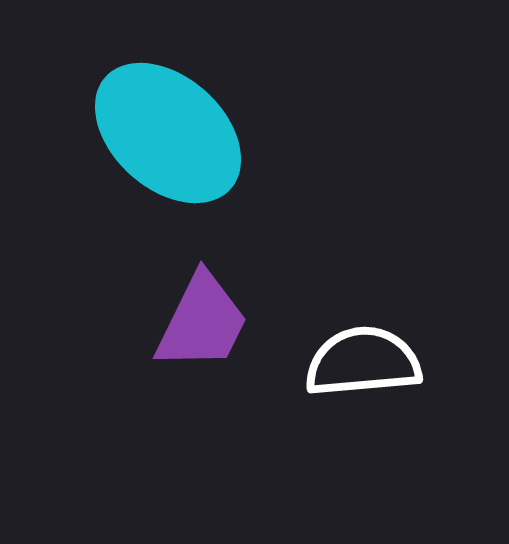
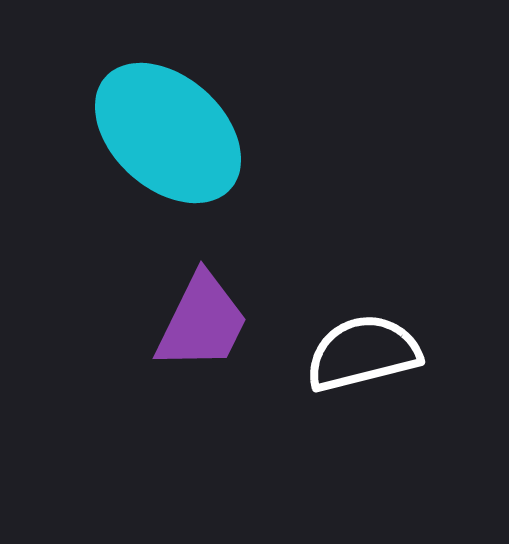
white semicircle: moved 9 px up; rotated 9 degrees counterclockwise
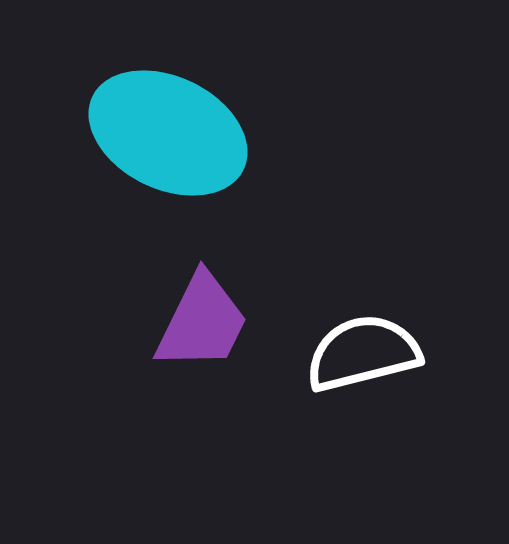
cyan ellipse: rotated 16 degrees counterclockwise
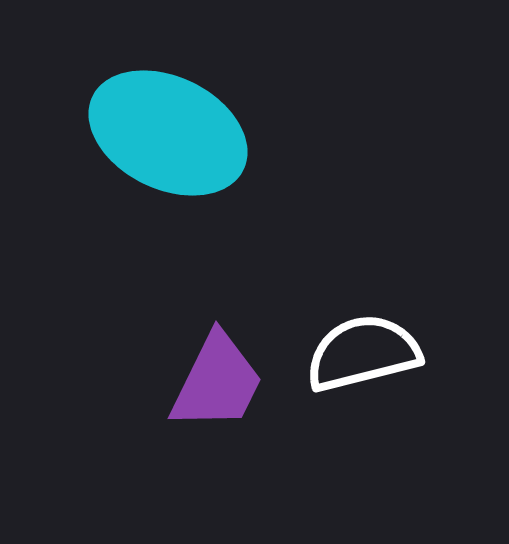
purple trapezoid: moved 15 px right, 60 px down
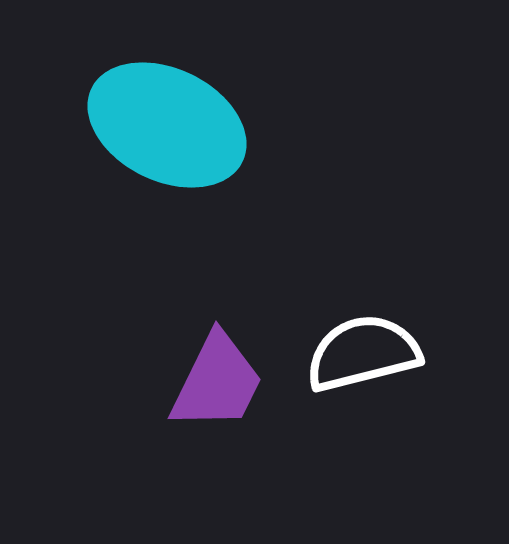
cyan ellipse: moved 1 px left, 8 px up
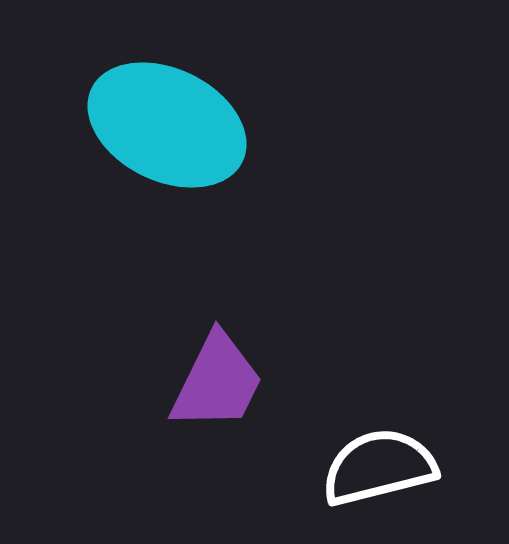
white semicircle: moved 16 px right, 114 px down
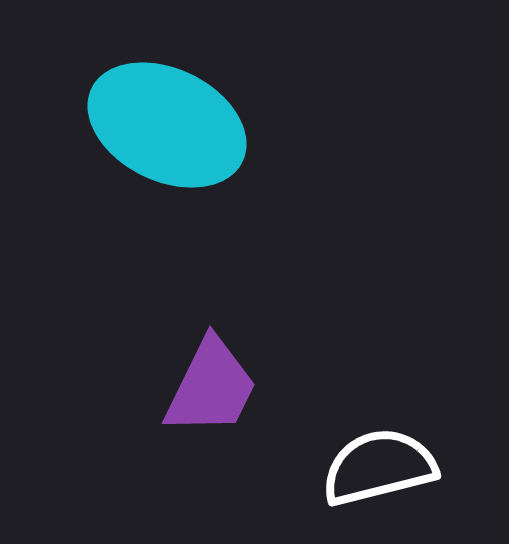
purple trapezoid: moved 6 px left, 5 px down
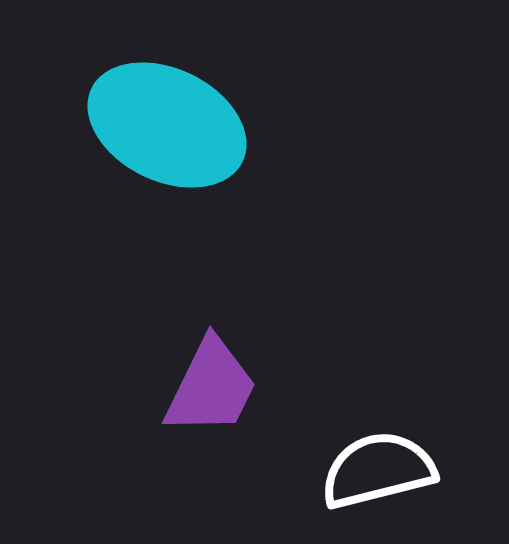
white semicircle: moved 1 px left, 3 px down
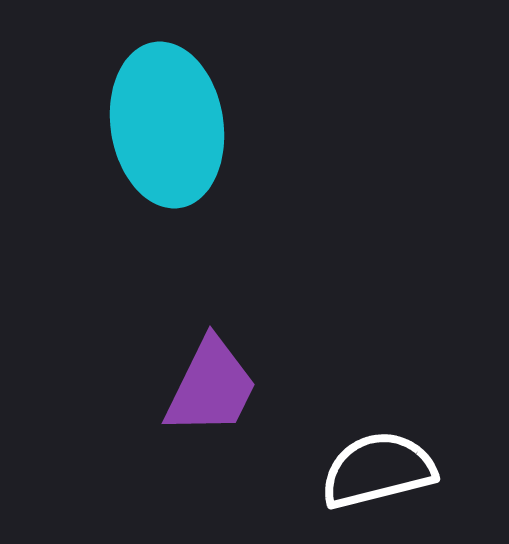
cyan ellipse: rotated 55 degrees clockwise
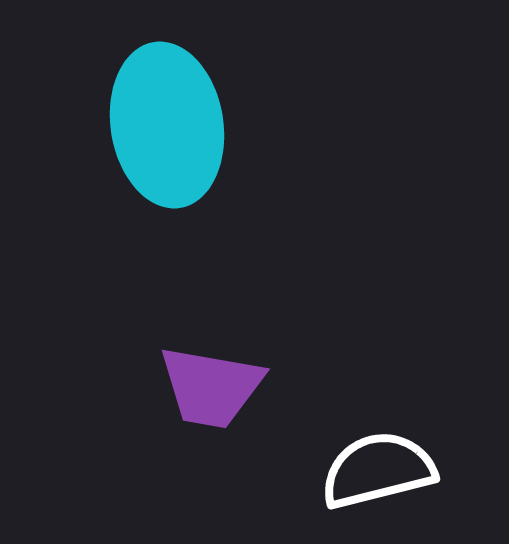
purple trapezoid: rotated 74 degrees clockwise
